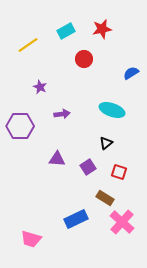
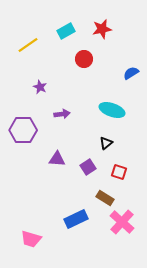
purple hexagon: moved 3 px right, 4 px down
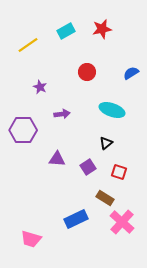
red circle: moved 3 px right, 13 px down
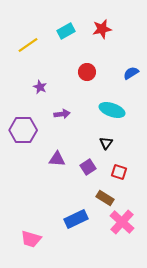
black triangle: rotated 16 degrees counterclockwise
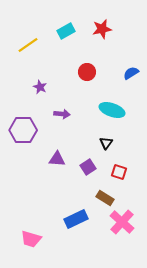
purple arrow: rotated 14 degrees clockwise
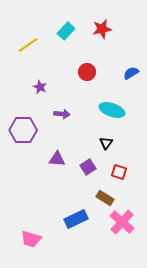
cyan rectangle: rotated 18 degrees counterclockwise
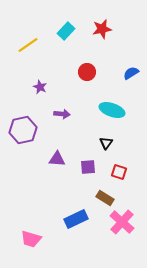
purple hexagon: rotated 12 degrees counterclockwise
purple square: rotated 28 degrees clockwise
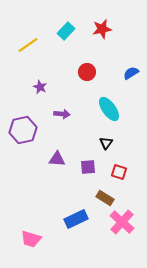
cyan ellipse: moved 3 px left, 1 px up; rotated 35 degrees clockwise
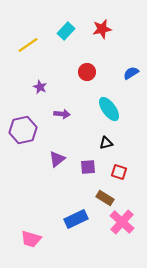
black triangle: rotated 40 degrees clockwise
purple triangle: rotated 42 degrees counterclockwise
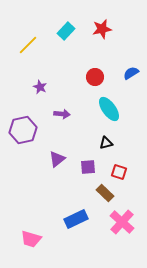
yellow line: rotated 10 degrees counterclockwise
red circle: moved 8 px right, 5 px down
brown rectangle: moved 5 px up; rotated 12 degrees clockwise
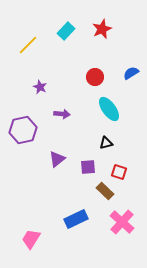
red star: rotated 12 degrees counterclockwise
brown rectangle: moved 2 px up
pink trapezoid: rotated 105 degrees clockwise
